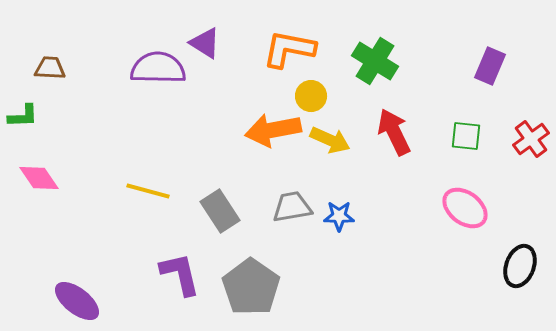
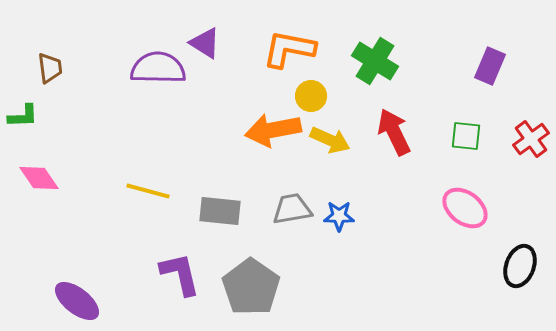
brown trapezoid: rotated 80 degrees clockwise
gray trapezoid: moved 2 px down
gray rectangle: rotated 51 degrees counterclockwise
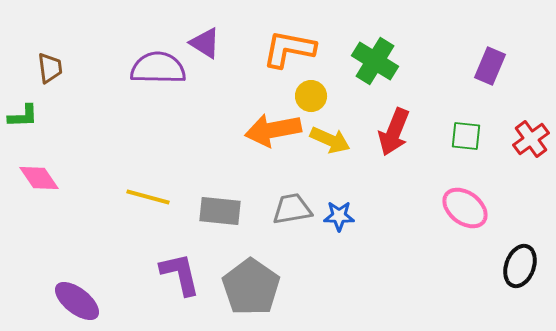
red arrow: rotated 132 degrees counterclockwise
yellow line: moved 6 px down
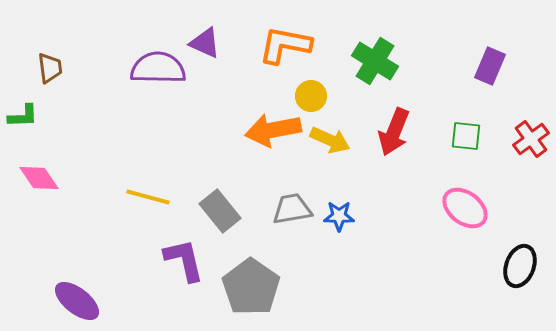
purple triangle: rotated 8 degrees counterclockwise
orange L-shape: moved 4 px left, 4 px up
gray rectangle: rotated 45 degrees clockwise
purple L-shape: moved 4 px right, 14 px up
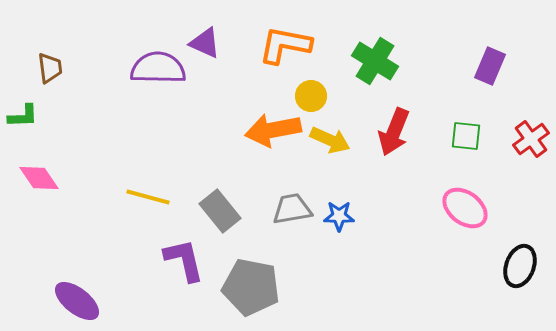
gray pentagon: rotated 24 degrees counterclockwise
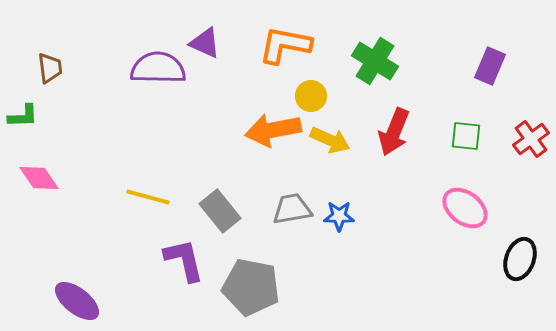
black ellipse: moved 7 px up
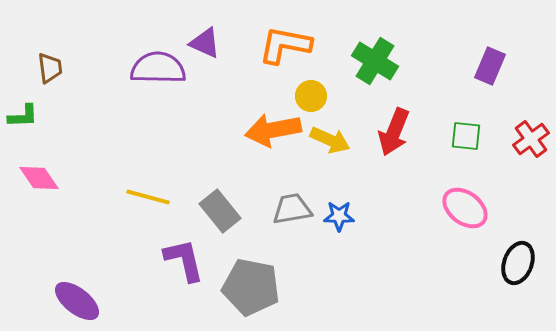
black ellipse: moved 2 px left, 4 px down
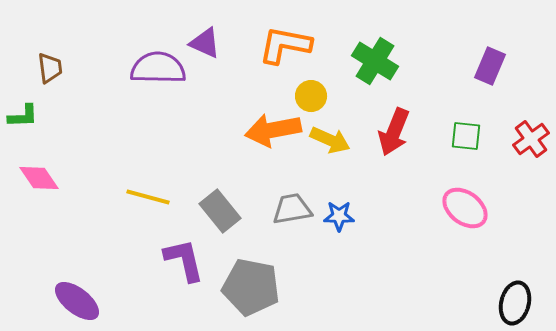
black ellipse: moved 3 px left, 40 px down; rotated 6 degrees counterclockwise
